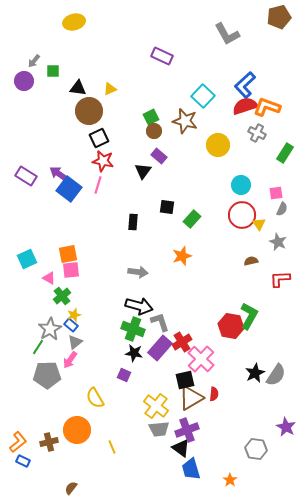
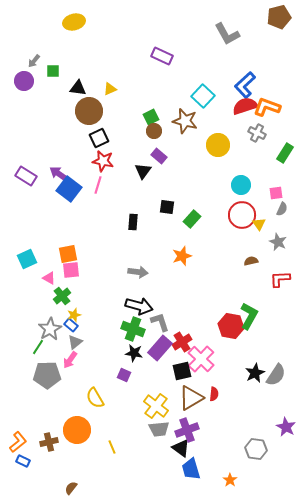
black square at (185, 380): moved 3 px left, 9 px up
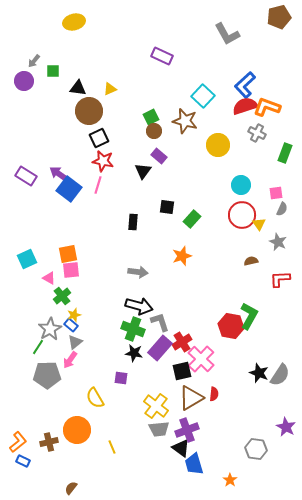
green rectangle at (285, 153): rotated 12 degrees counterclockwise
black star at (255, 373): moved 4 px right; rotated 24 degrees counterclockwise
purple square at (124, 375): moved 3 px left, 3 px down; rotated 16 degrees counterclockwise
gray semicircle at (276, 375): moved 4 px right
blue trapezoid at (191, 469): moved 3 px right, 5 px up
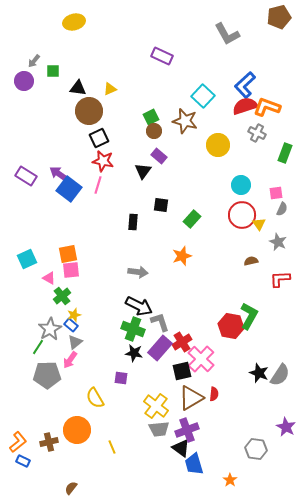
black square at (167, 207): moved 6 px left, 2 px up
black arrow at (139, 306): rotated 12 degrees clockwise
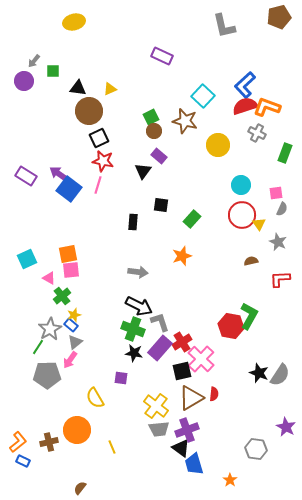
gray L-shape at (227, 34): moved 3 px left, 8 px up; rotated 16 degrees clockwise
brown semicircle at (71, 488): moved 9 px right
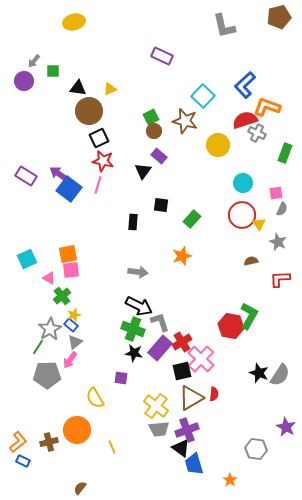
red semicircle at (245, 106): moved 14 px down
cyan circle at (241, 185): moved 2 px right, 2 px up
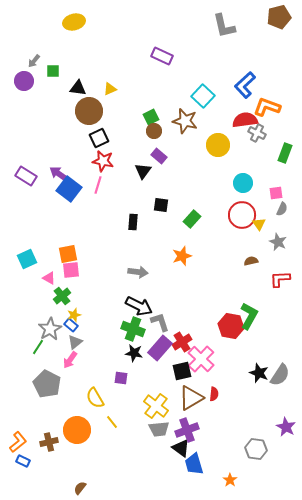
red semicircle at (245, 120): rotated 10 degrees clockwise
gray pentagon at (47, 375): moved 9 px down; rotated 28 degrees clockwise
yellow line at (112, 447): moved 25 px up; rotated 16 degrees counterclockwise
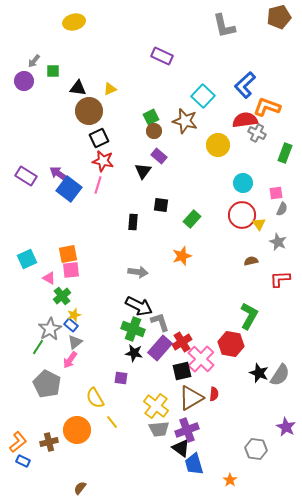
red hexagon at (231, 326): moved 18 px down
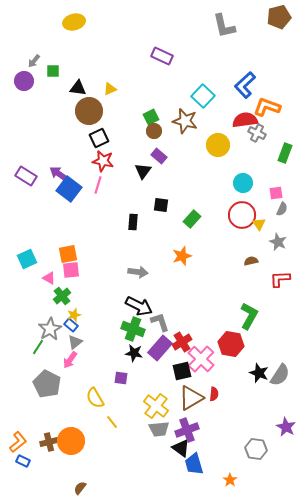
orange circle at (77, 430): moved 6 px left, 11 px down
